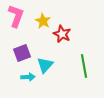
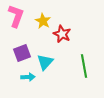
cyan triangle: moved 3 px up
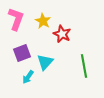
pink L-shape: moved 3 px down
cyan arrow: rotated 128 degrees clockwise
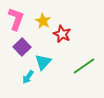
purple square: moved 6 px up; rotated 24 degrees counterclockwise
cyan triangle: moved 2 px left
green line: rotated 65 degrees clockwise
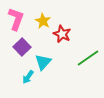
green line: moved 4 px right, 8 px up
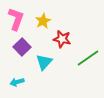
yellow star: rotated 14 degrees clockwise
red star: moved 5 px down; rotated 12 degrees counterclockwise
cyan triangle: moved 1 px right
cyan arrow: moved 11 px left, 5 px down; rotated 40 degrees clockwise
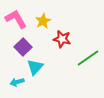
pink L-shape: rotated 50 degrees counterclockwise
purple square: moved 1 px right
cyan triangle: moved 9 px left, 5 px down
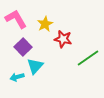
yellow star: moved 2 px right, 3 px down
red star: moved 1 px right
cyan triangle: moved 1 px up
cyan arrow: moved 5 px up
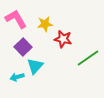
yellow star: rotated 21 degrees clockwise
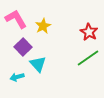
yellow star: moved 2 px left, 2 px down; rotated 21 degrees counterclockwise
red star: moved 26 px right, 7 px up; rotated 18 degrees clockwise
cyan triangle: moved 3 px right, 2 px up; rotated 24 degrees counterclockwise
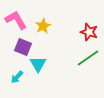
pink L-shape: moved 1 px down
red star: rotated 12 degrees counterclockwise
purple square: rotated 24 degrees counterclockwise
cyan triangle: rotated 12 degrees clockwise
cyan arrow: rotated 32 degrees counterclockwise
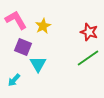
cyan arrow: moved 3 px left, 3 px down
